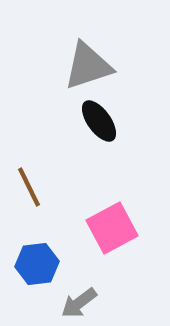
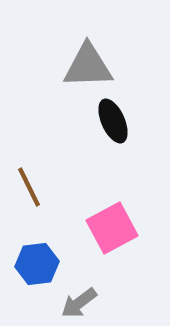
gray triangle: rotated 16 degrees clockwise
black ellipse: moved 14 px right; rotated 12 degrees clockwise
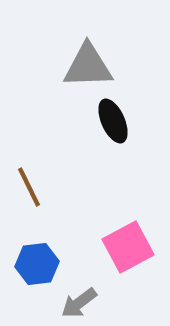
pink square: moved 16 px right, 19 px down
